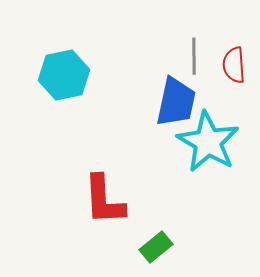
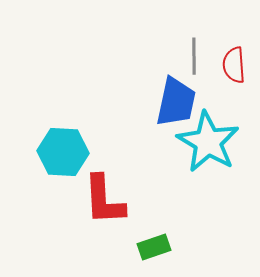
cyan hexagon: moved 1 px left, 77 px down; rotated 15 degrees clockwise
green rectangle: moved 2 px left; rotated 20 degrees clockwise
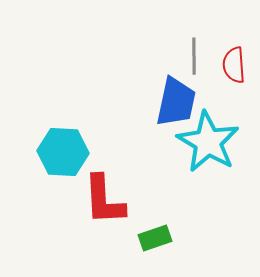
green rectangle: moved 1 px right, 9 px up
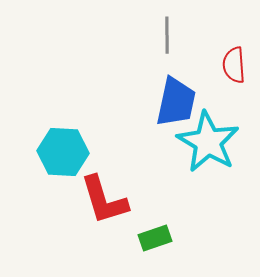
gray line: moved 27 px left, 21 px up
red L-shape: rotated 14 degrees counterclockwise
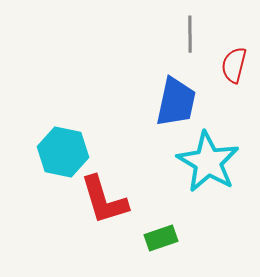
gray line: moved 23 px right, 1 px up
red semicircle: rotated 18 degrees clockwise
cyan star: moved 20 px down
cyan hexagon: rotated 9 degrees clockwise
green rectangle: moved 6 px right
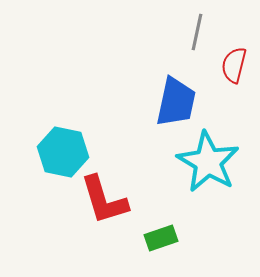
gray line: moved 7 px right, 2 px up; rotated 12 degrees clockwise
